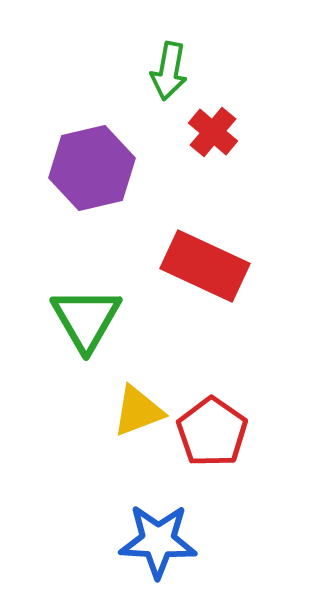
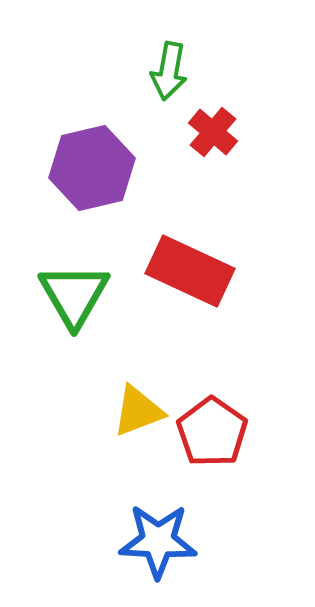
red rectangle: moved 15 px left, 5 px down
green triangle: moved 12 px left, 24 px up
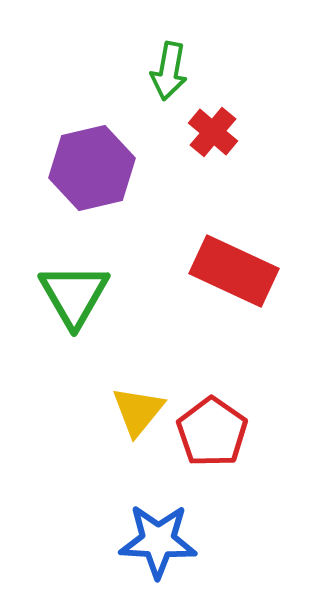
red rectangle: moved 44 px right
yellow triangle: rotated 30 degrees counterclockwise
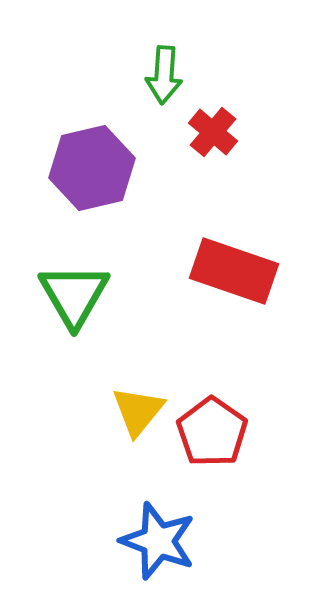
green arrow: moved 5 px left, 4 px down; rotated 6 degrees counterclockwise
red rectangle: rotated 6 degrees counterclockwise
blue star: rotated 18 degrees clockwise
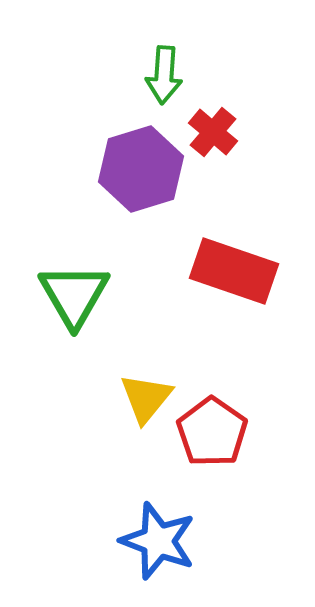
purple hexagon: moved 49 px right, 1 px down; rotated 4 degrees counterclockwise
yellow triangle: moved 8 px right, 13 px up
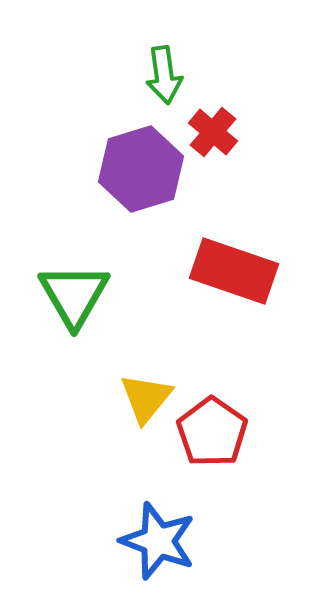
green arrow: rotated 12 degrees counterclockwise
